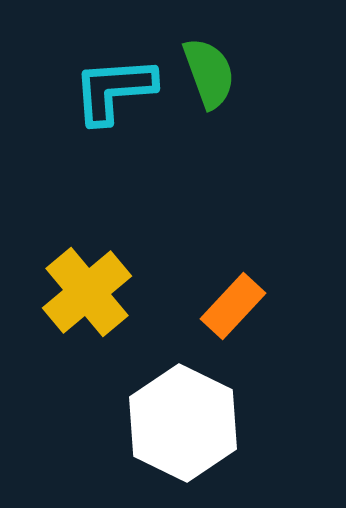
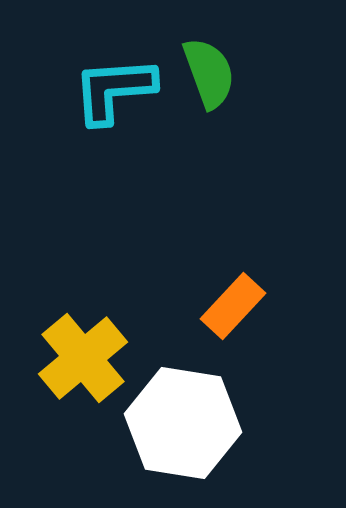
yellow cross: moved 4 px left, 66 px down
white hexagon: rotated 17 degrees counterclockwise
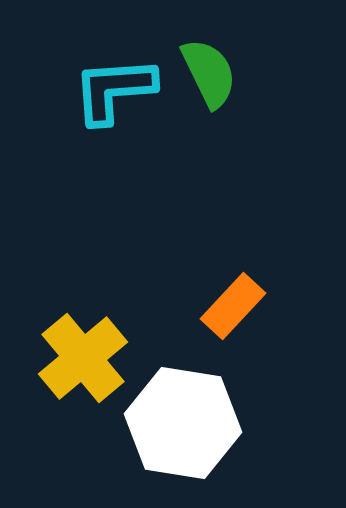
green semicircle: rotated 6 degrees counterclockwise
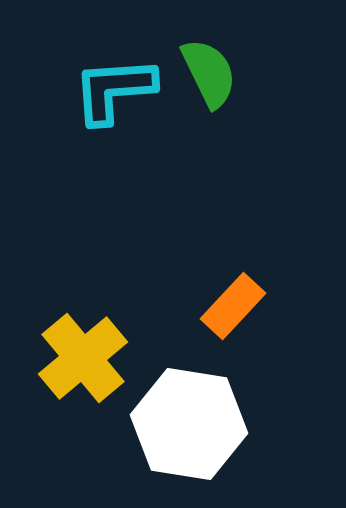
white hexagon: moved 6 px right, 1 px down
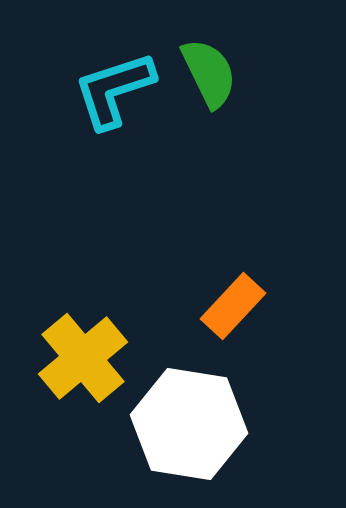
cyan L-shape: rotated 14 degrees counterclockwise
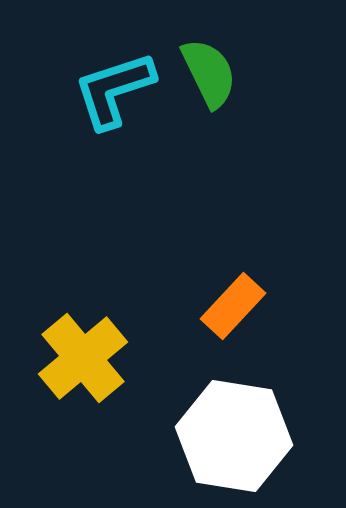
white hexagon: moved 45 px right, 12 px down
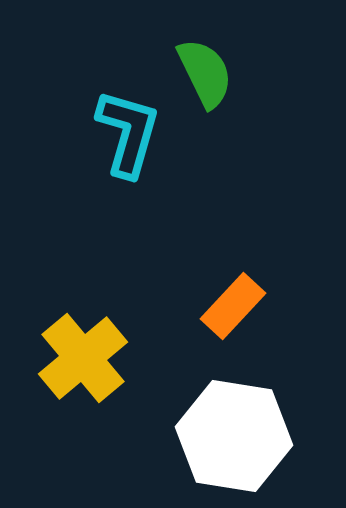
green semicircle: moved 4 px left
cyan L-shape: moved 14 px right, 43 px down; rotated 124 degrees clockwise
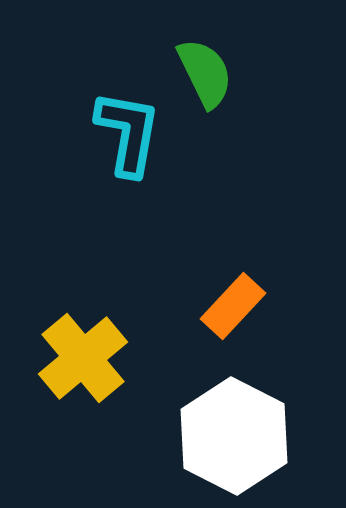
cyan L-shape: rotated 6 degrees counterclockwise
white hexagon: rotated 18 degrees clockwise
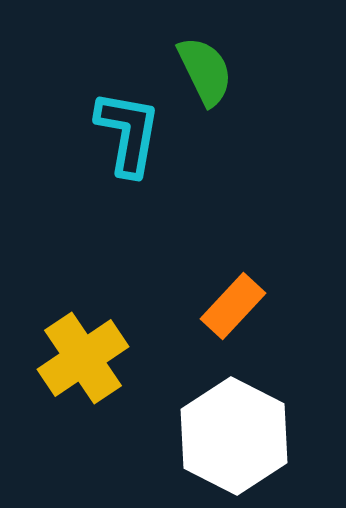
green semicircle: moved 2 px up
yellow cross: rotated 6 degrees clockwise
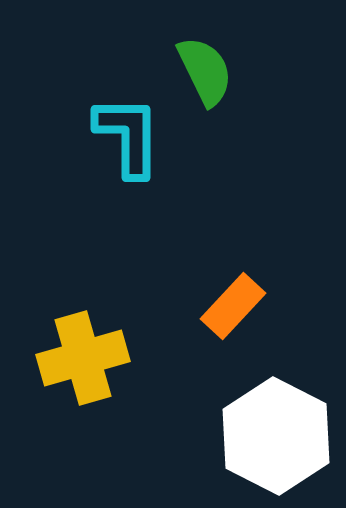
cyan L-shape: moved 3 px down; rotated 10 degrees counterclockwise
yellow cross: rotated 18 degrees clockwise
white hexagon: moved 42 px right
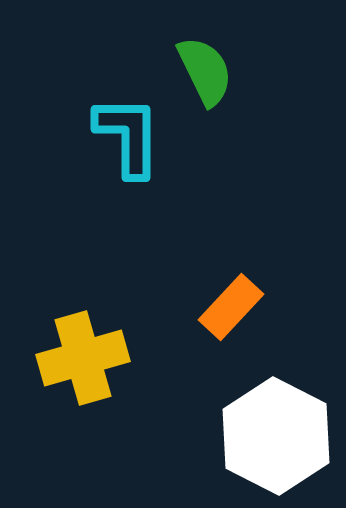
orange rectangle: moved 2 px left, 1 px down
